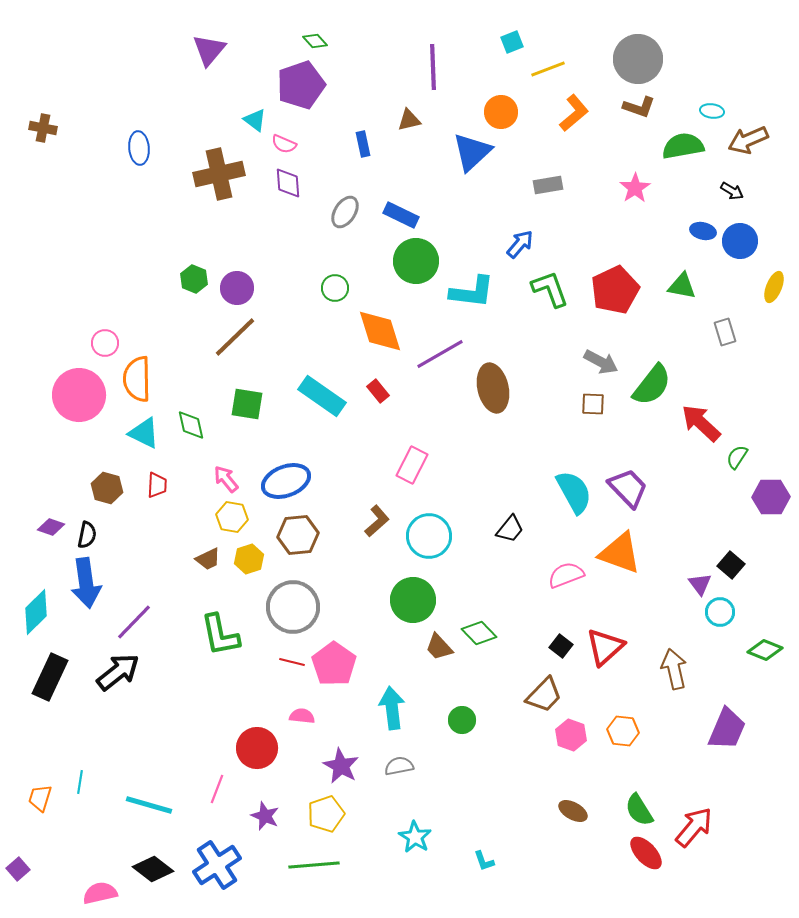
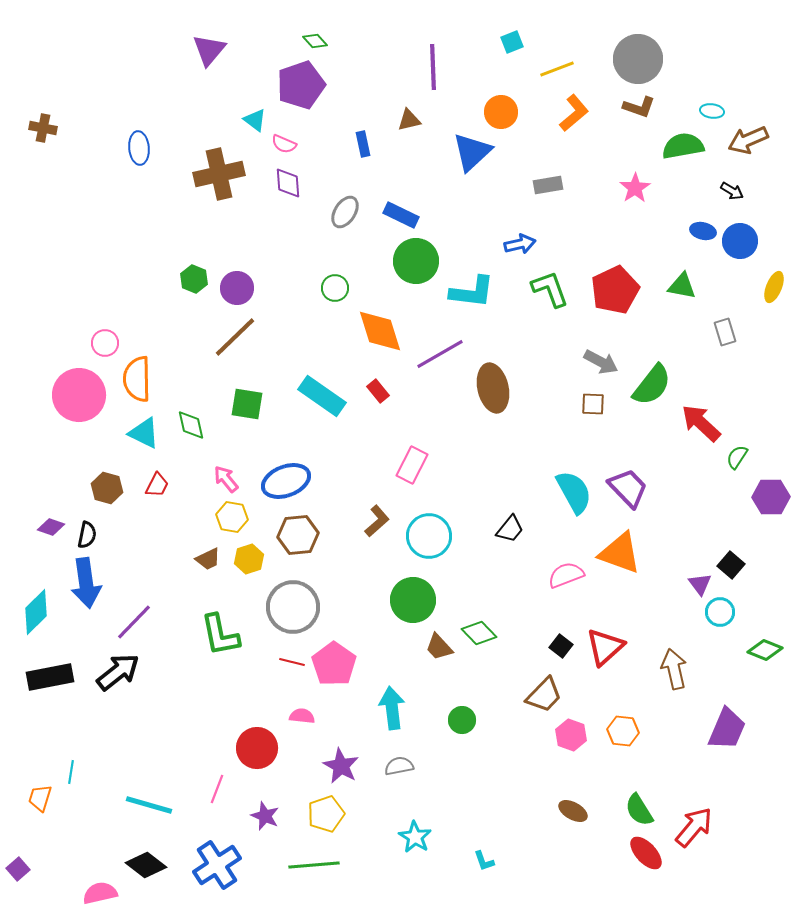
yellow line at (548, 69): moved 9 px right
blue arrow at (520, 244): rotated 36 degrees clockwise
red trapezoid at (157, 485): rotated 24 degrees clockwise
black rectangle at (50, 677): rotated 54 degrees clockwise
cyan line at (80, 782): moved 9 px left, 10 px up
black diamond at (153, 869): moved 7 px left, 4 px up
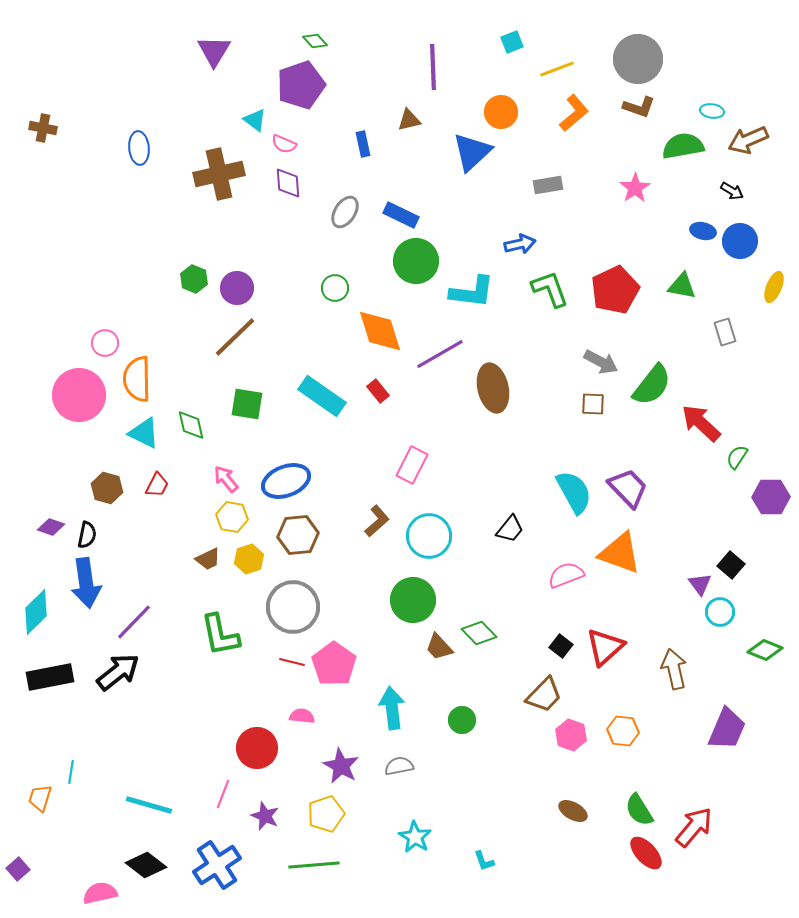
purple triangle at (209, 50): moved 5 px right, 1 px down; rotated 9 degrees counterclockwise
pink line at (217, 789): moved 6 px right, 5 px down
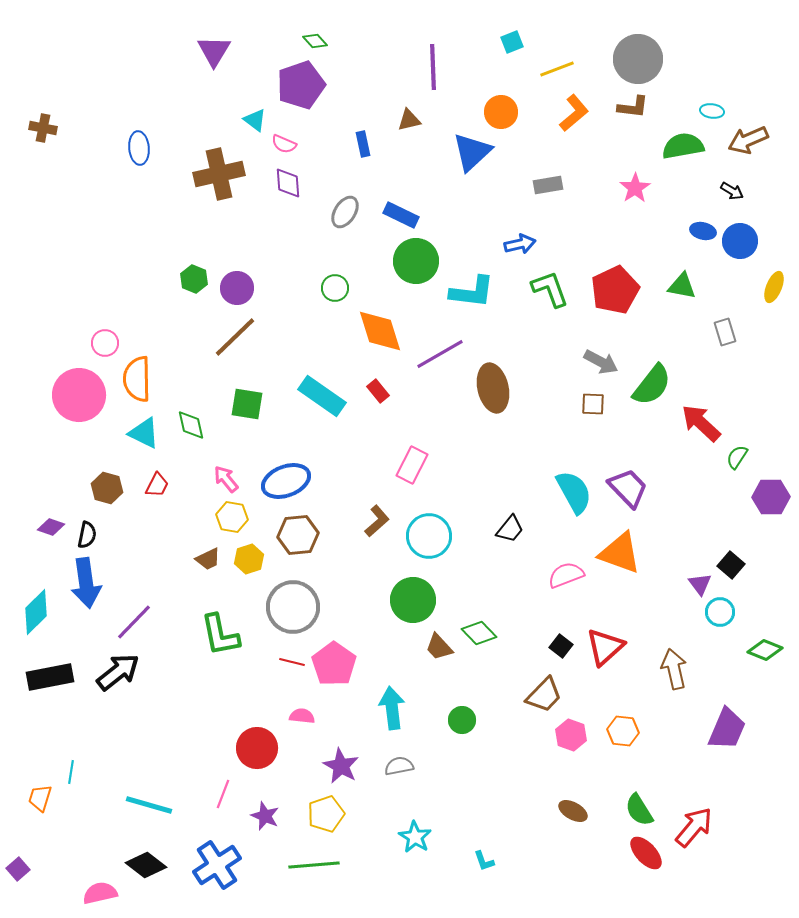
brown L-shape at (639, 107): moved 6 px left; rotated 12 degrees counterclockwise
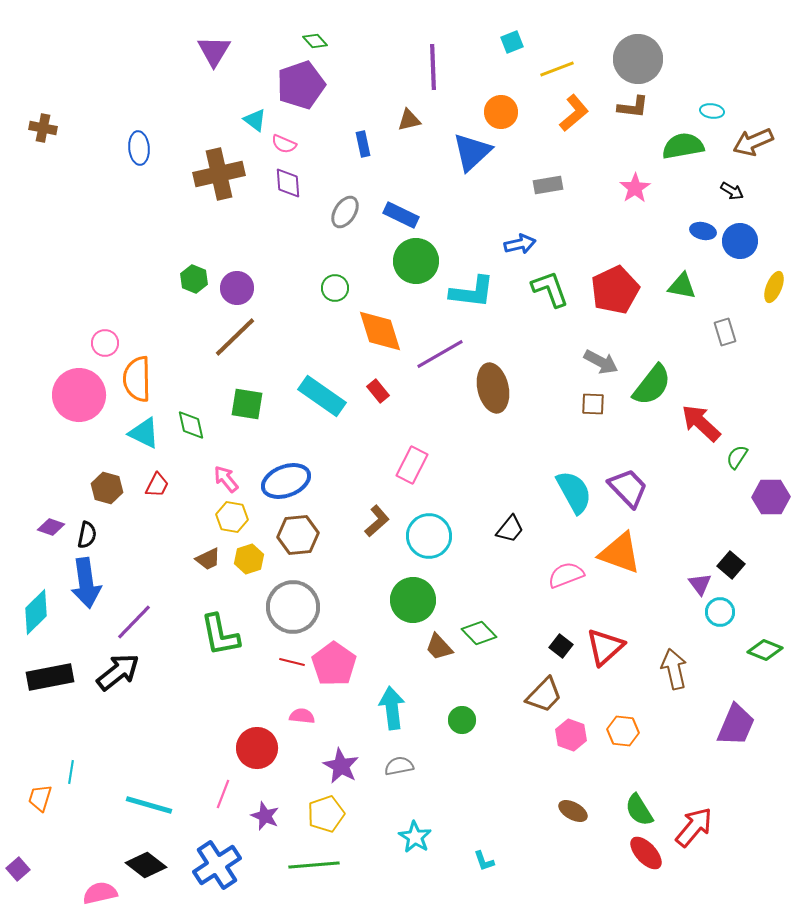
brown arrow at (748, 140): moved 5 px right, 2 px down
purple trapezoid at (727, 729): moved 9 px right, 4 px up
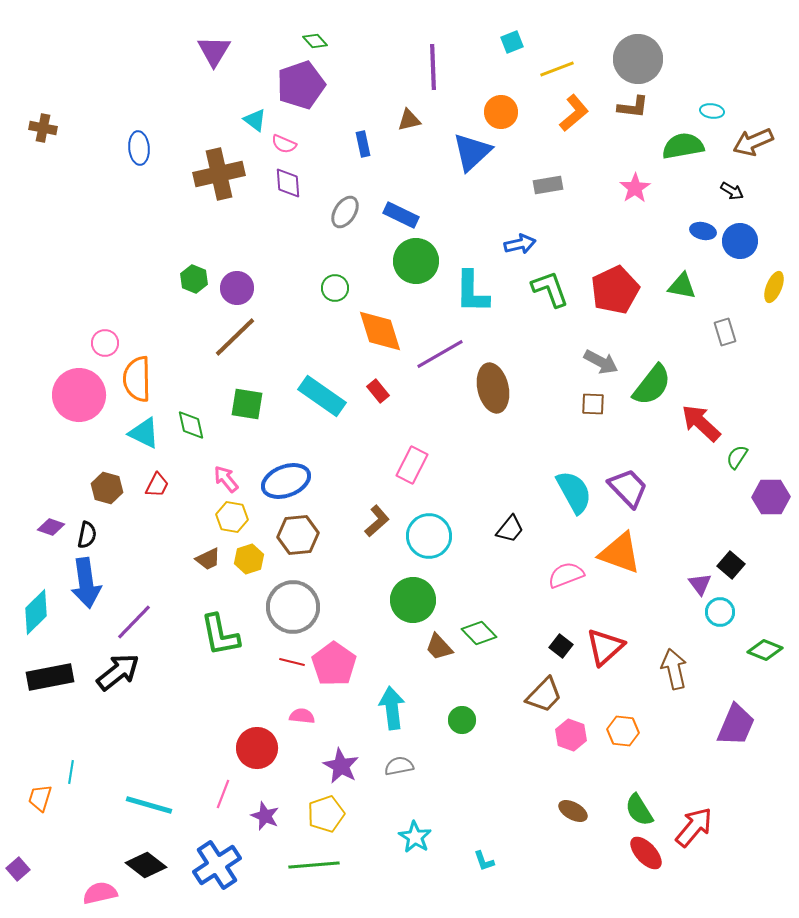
cyan L-shape at (472, 292): rotated 84 degrees clockwise
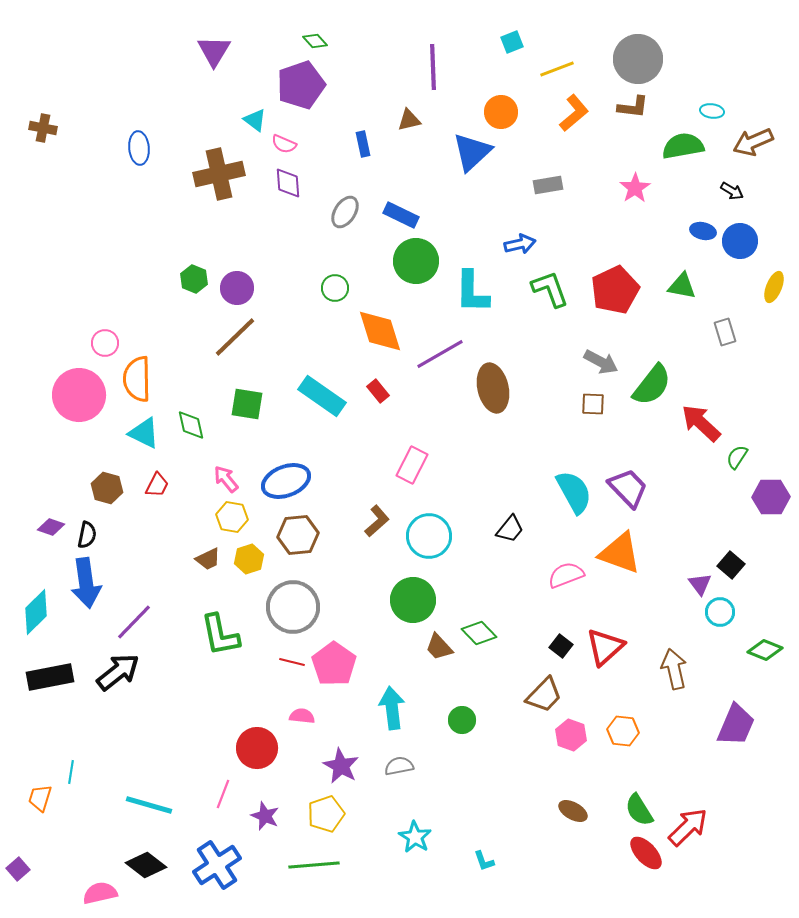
red arrow at (694, 827): moved 6 px left; rotated 6 degrees clockwise
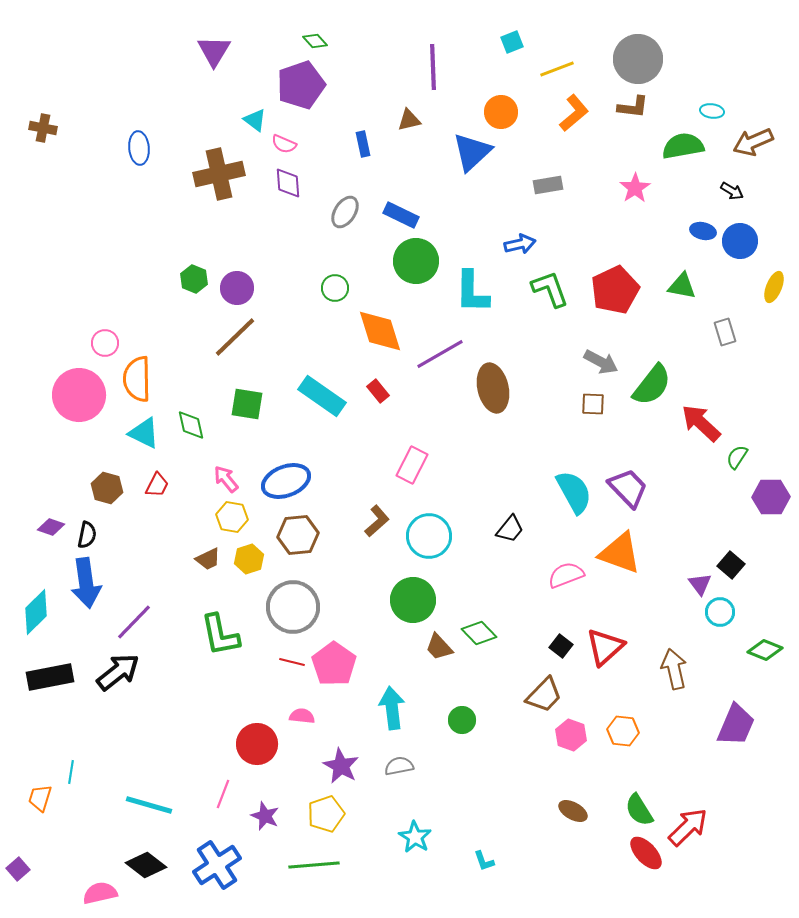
red circle at (257, 748): moved 4 px up
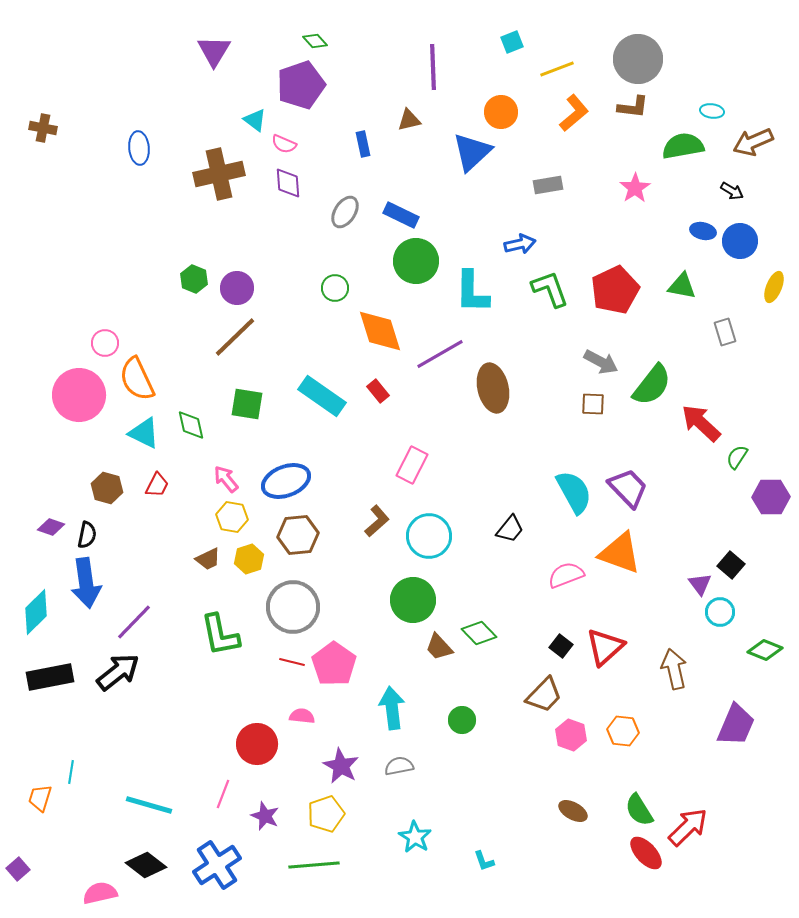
orange semicircle at (137, 379): rotated 24 degrees counterclockwise
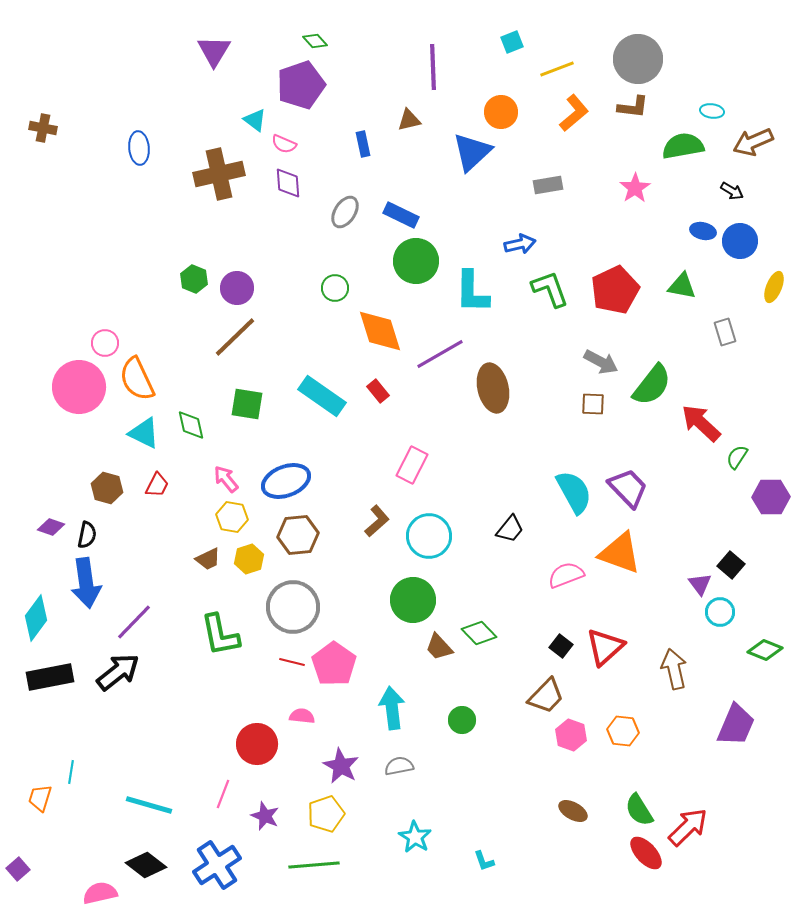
pink circle at (79, 395): moved 8 px up
cyan diamond at (36, 612): moved 6 px down; rotated 9 degrees counterclockwise
brown trapezoid at (544, 695): moved 2 px right, 1 px down
